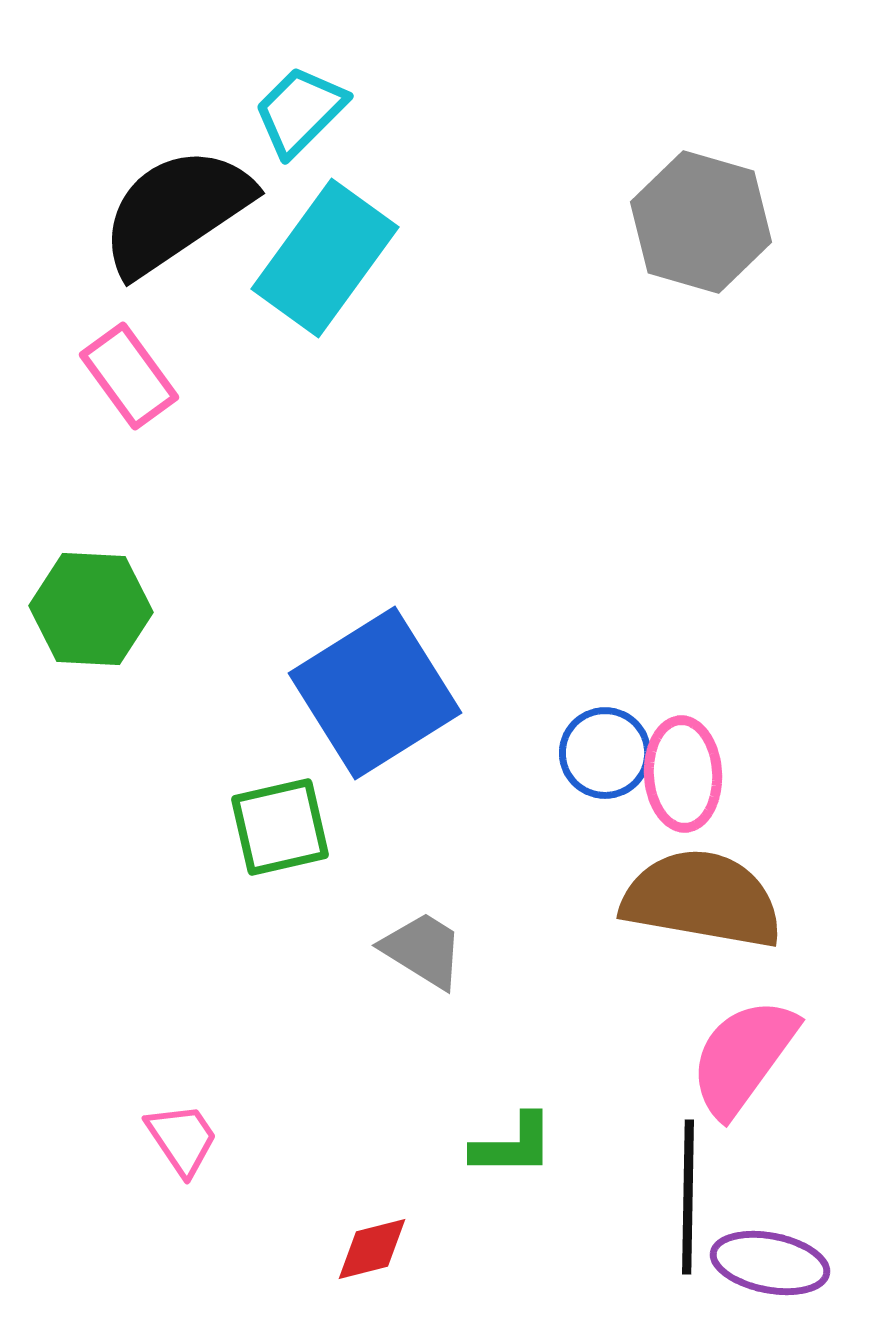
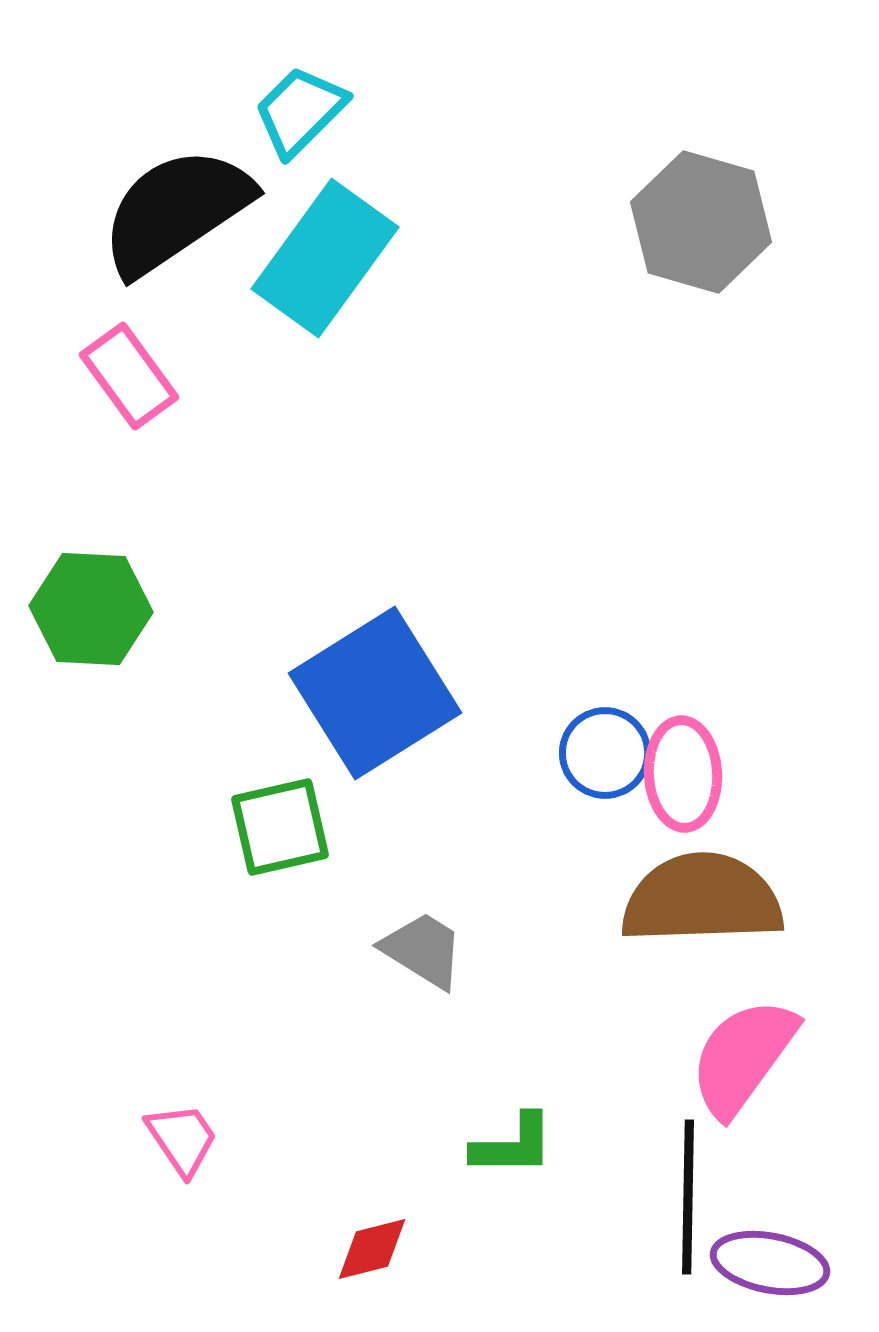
brown semicircle: rotated 12 degrees counterclockwise
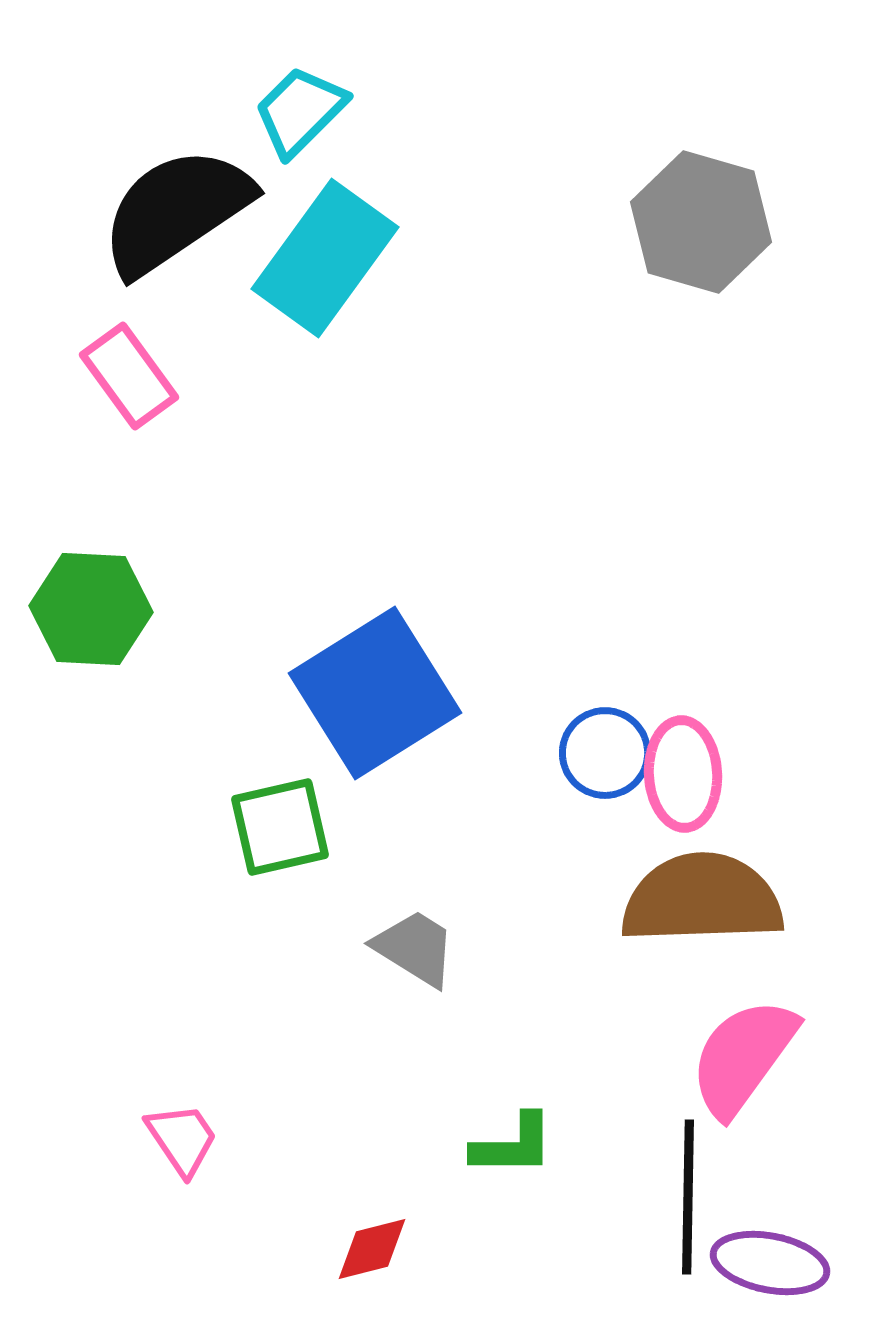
gray trapezoid: moved 8 px left, 2 px up
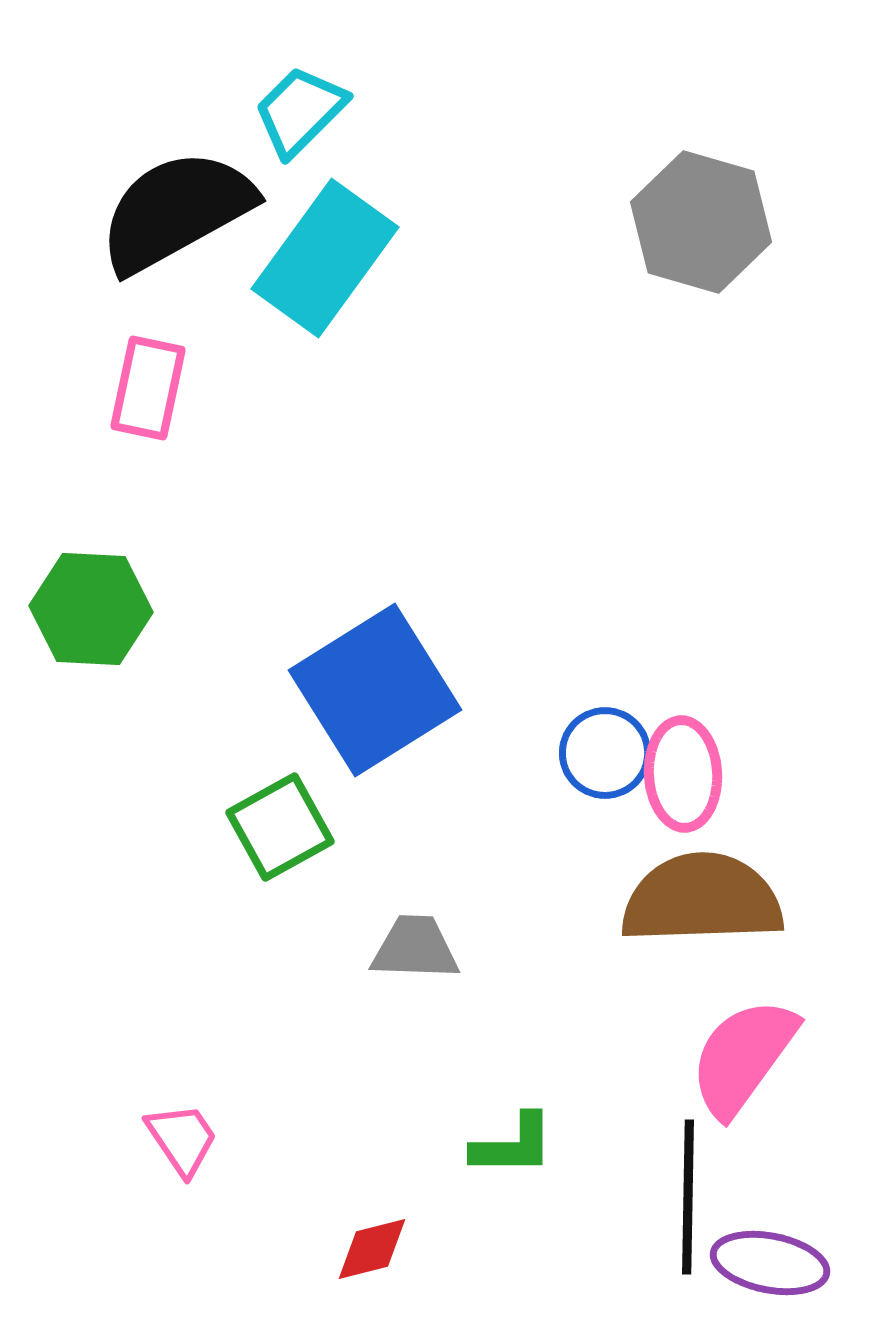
black semicircle: rotated 5 degrees clockwise
pink rectangle: moved 19 px right, 12 px down; rotated 48 degrees clockwise
blue square: moved 3 px up
green square: rotated 16 degrees counterclockwise
gray trapezoid: rotated 30 degrees counterclockwise
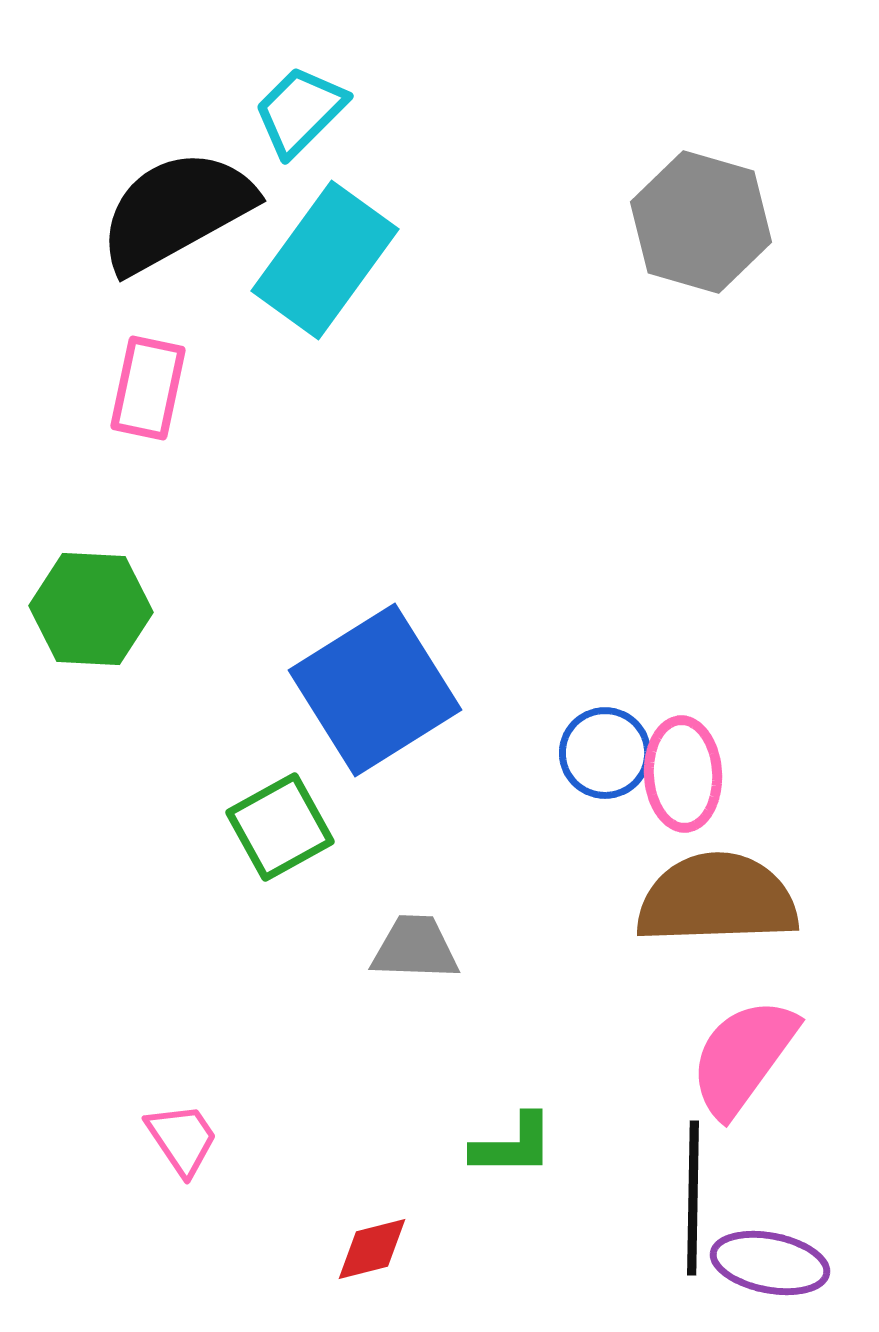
cyan rectangle: moved 2 px down
brown semicircle: moved 15 px right
black line: moved 5 px right, 1 px down
